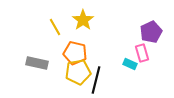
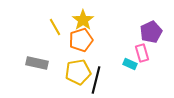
orange pentagon: moved 6 px right, 13 px up; rotated 30 degrees counterclockwise
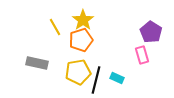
purple pentagon: rotated 15 degrees counterclockwise
pink rectangle: moved 2 px down
cyan rectangle: moved 13 px left, 14 px down
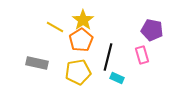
yellow line: rotated 30 degrees counterclockwise
purple pentagon: moved 1 px right, 2 px up; rotated 20 degrees counterclockwise
orange pentagon: rotated 15 degrees counterclockwise
black line: moved 12 px right, 23 px up
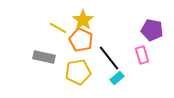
yellow line: moved 3 px right, 1 px down
orange pentagon: rotated 15 degrees counterclockwise
black line: moved 1 px right, 1 px down; rotated 52 degrees counterclockwise
gray rectangle: moved 7 px right, 6 px up
cyan rectangle: rotated 64 degrees counterclockwise
